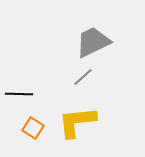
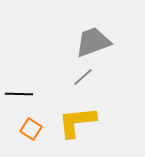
gray trapezoid: rotated 6 degrees clockwise
orange square: moved 2 px left, 1 px down
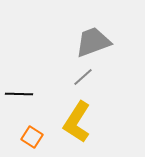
yellow L-shape: rotated 51 degrees counterclockwise
orange square: moved 1 px right, 8 px down
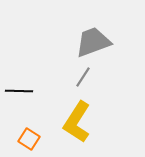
gray line: rotated 15 degrees counterclockwise
black line: moved 3 px up
orange square: moved 3 px left, 2 px down
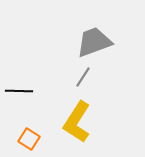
gray trapezoid: moved 1 px right
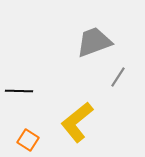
gray line: moved 35 px right
yellow L-shape: rotated 18 degrees clockwise
orange square: moved 1 px left, 1 px down
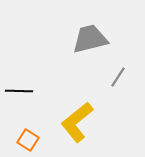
gray trapezoid: moved 4 px left, 3 px up; rotated 6 degrees clockwise
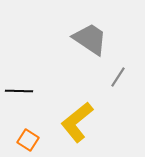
gray trapezoid: rotated 48 degrees clockwise
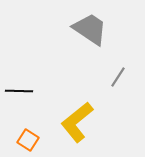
gray trapezoid: moved 10 px up
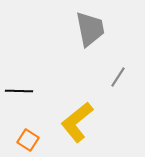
gray trapezoid: rotated 45 degrees clockwise
